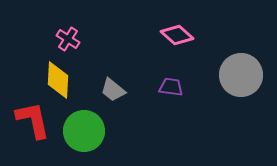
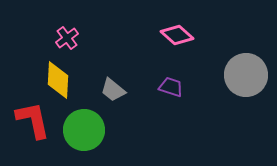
pink cross: moved 1 px left, 1 px up; rotated 20 degrees clockwise
gray circle: moved 5 px right
purple trapezoid: rotated 10 degrees clockwise
green circle: moved 1 px up
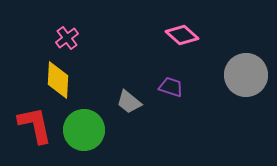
pink diamond: moved 5 px right
gray trapezoid: moved 16 px right, 12 px down
red L-shape: moved 2 px right, 5 px down
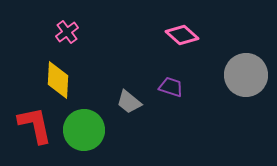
pink cross: moved 6 px up
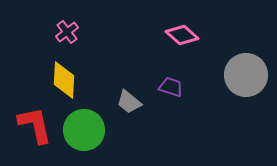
yellow diamond: moved 6 px right
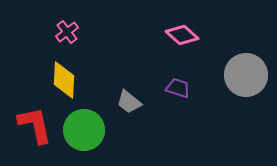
purple trapezoid: moved 7 px right, 1 px down
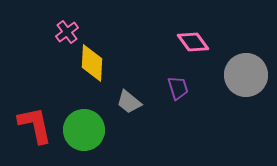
pink diamond: moved 11 px right, 7 px down; rotated 12 degrees clockwise
yellow diamond: moved 28 px right, 17 px up
purple trapezoid: rotated 55 degrees clockwise
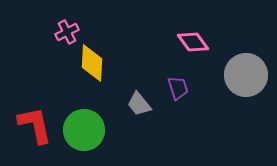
pink cross: rotated 10 degrees clockwise
gray trapezoid: moved 10 px right, 2 px down; rotated 12 degrees clockwise
